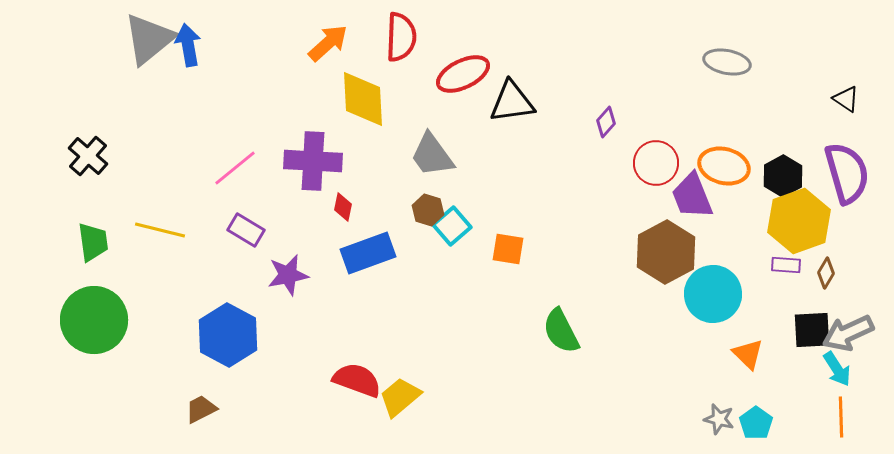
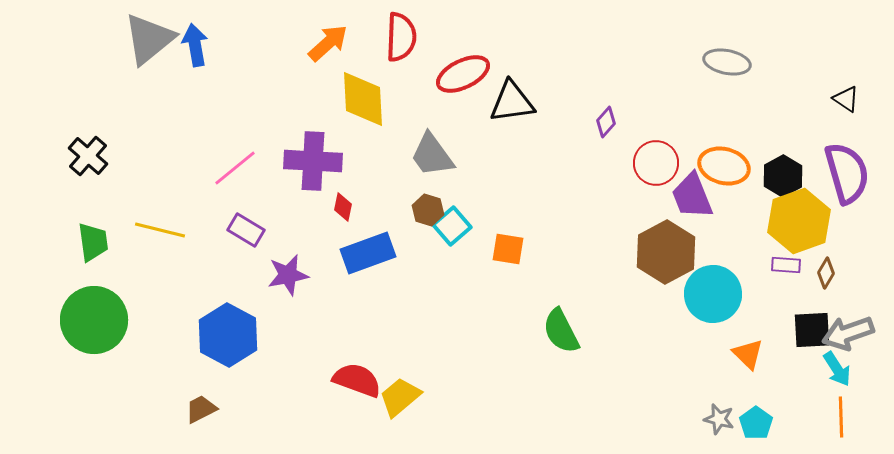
blue arrow at (188, 45): moved 7 px right
gray arrow at (848, 333): rotated 6 degrees clockwise
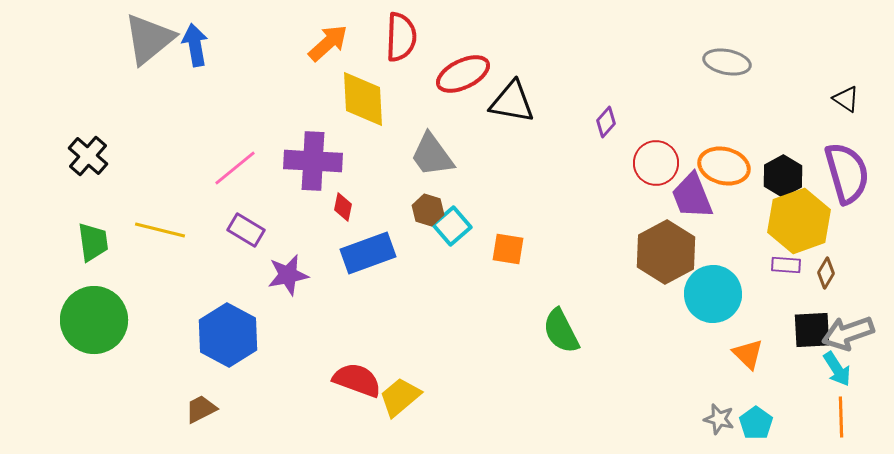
black triangle at (512, 102): rotated 18 degrees clockwise
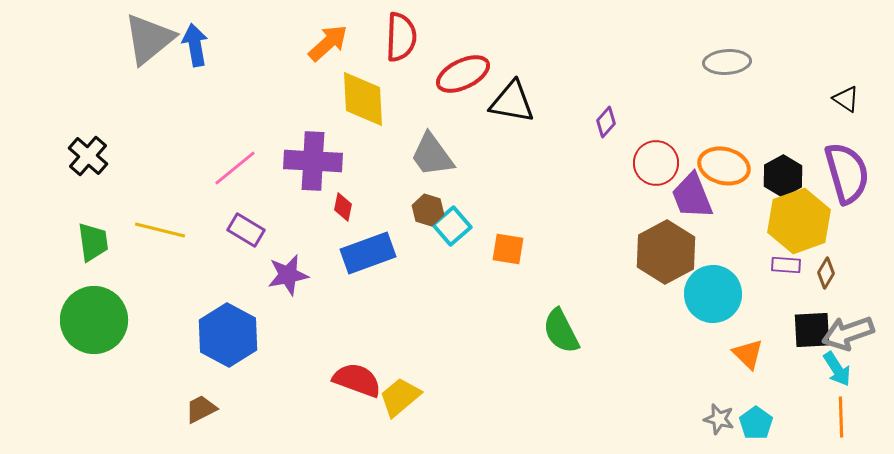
gray ellipse at (727, 62): rotated 15 degrees counterclockwise
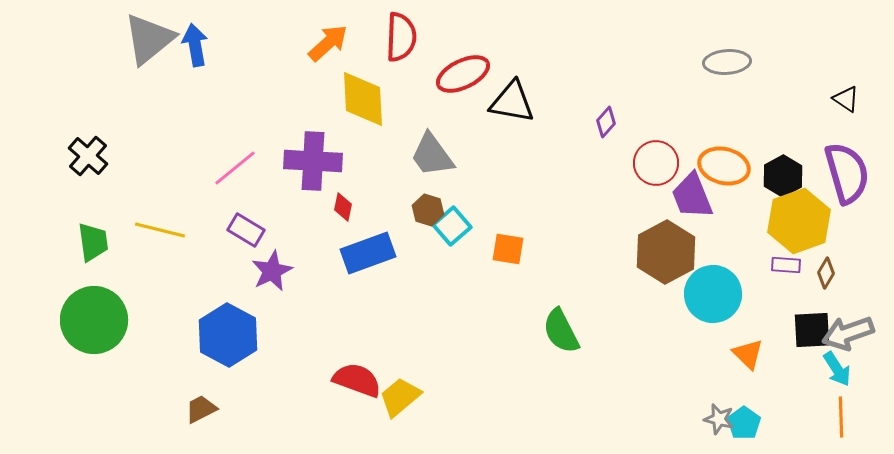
purple star at (288, 275): moved 16 px left, 4 px up; rotated 15 degrees counterclockwise
cyan pentagon at (756, 423): moved 12 px left
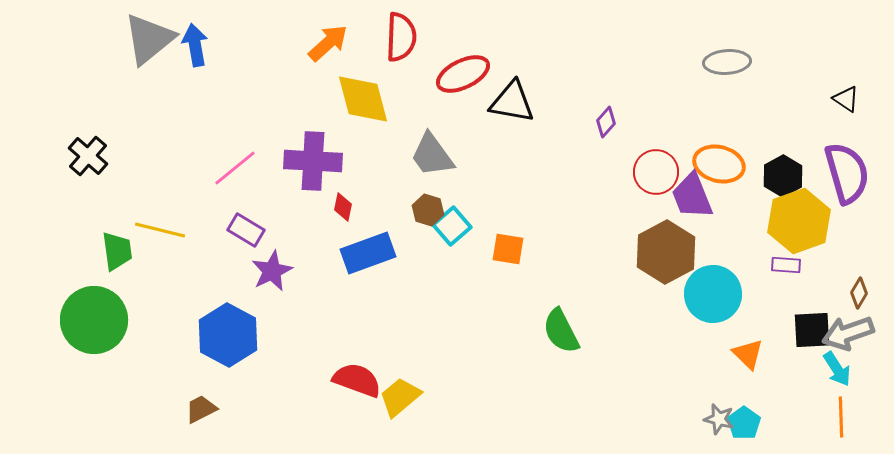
yellow diamond at (363, 99): rotated 12 degrees counterclockwise
red circle at (656, 163): moved 9 px down
orange ellipse at (724, 166): moved 5 px left, 2 px up
green trapezoid at (93, 242): moved 24 px right, 9 px down
brown diamond at (826, 273): moved 33 px right, 20 px down
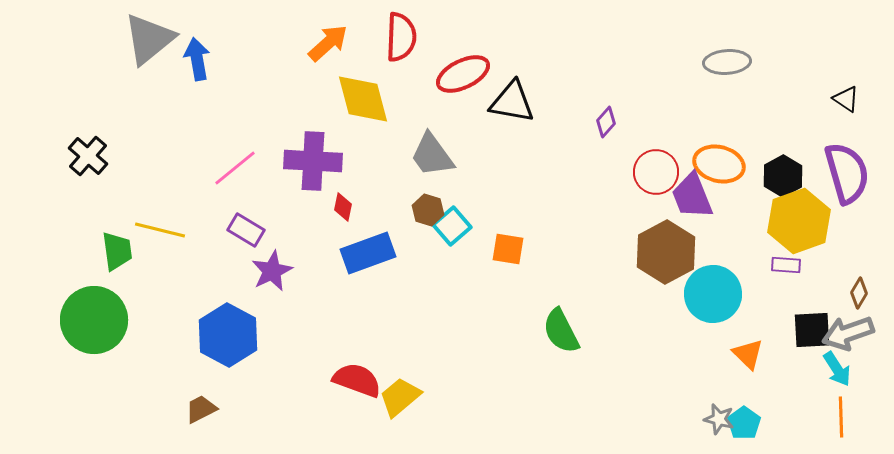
blue arrow at (195, 45): moved 2 px right, 14 px down
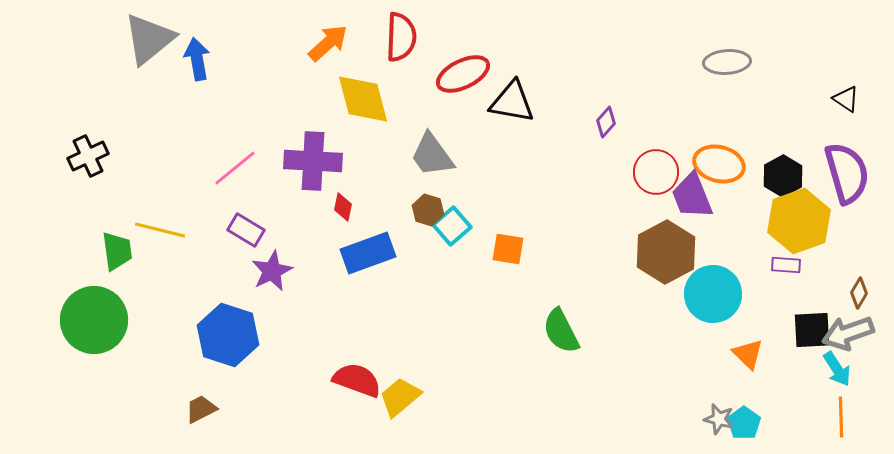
black cross at (88, 156): rotated 24 degrees clockwise
blue hexagon at (228, 335): rotated 10 degrees counterclockwise
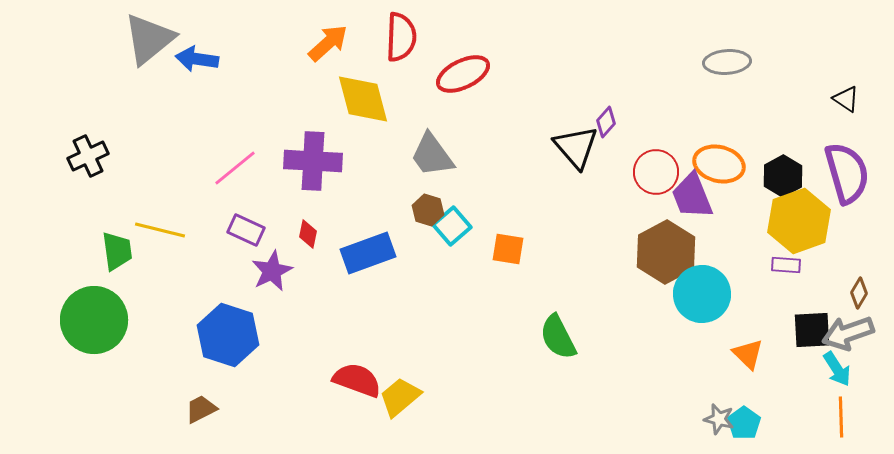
blue arrow at (197, 59): rotated 72 degrees counterclockwise
black triangle at (512, 102): moved 64 px right, 45 px down; rotated 39 degrees clockwise
red diamond at (343, 207): moved 35 px left, 27 px down
purple rectangle at (246, 230): rotated 6 degrees counterclockwise
cyan circle at (713, 294): moved 11 px left
green semicircle at (561, 331): moved 3 px left, 6 px down
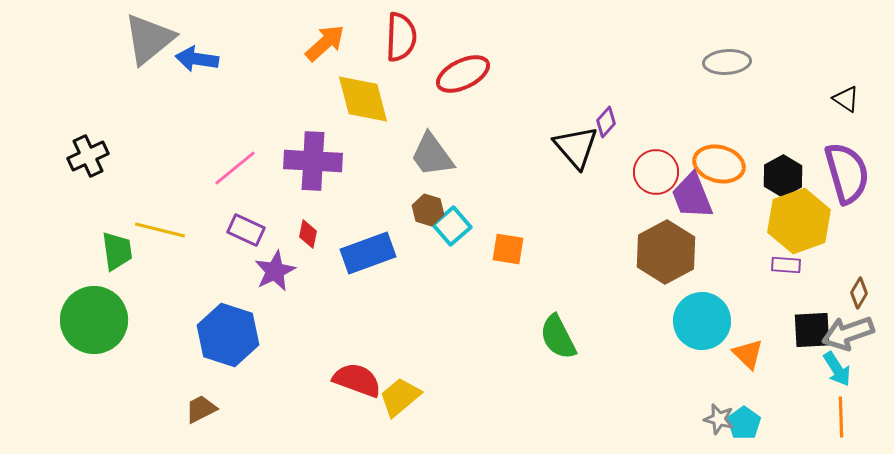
orange arrow at (328, 43): moved 3 px left
purple star at (272, 271): moved 3 px right
cyan circle at (702, 294): moved 27 px down
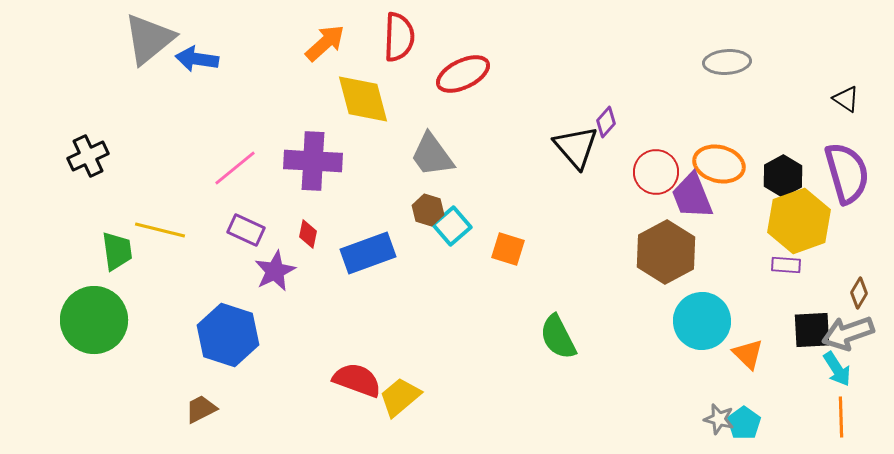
red semicircle at (401, 37): moved 2 px left
orange square at (508, 249): rotated 8 degrees clockwise
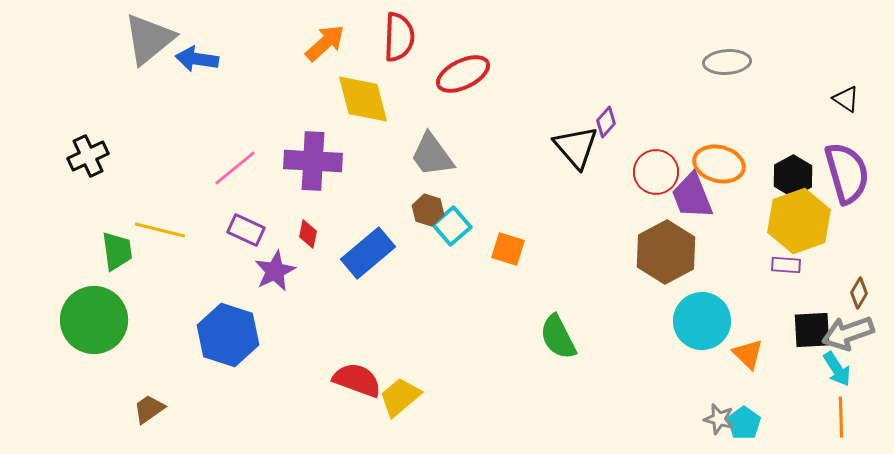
black hexagon at (783, 176): moved 10 px right
blue rectangle at (368, 253): rotated 20 degrees counterclockwise
brown trapezoid at (201, 409): moved 52 px left; rotated 8 degrees counterclockwise
